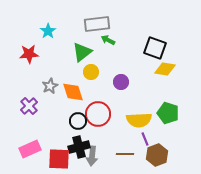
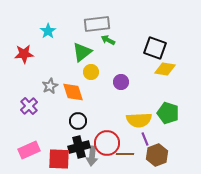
red star: moved 5 px left
red circle: moved 9 px right, 29 px down
pink rectangle: moved 1 px left, 1 px down
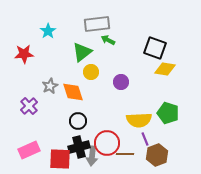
red square: moved 1 px right
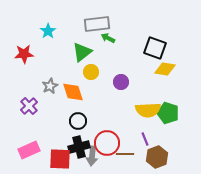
green arrow: moved 2 px up
yellow semicircle: moved 9 px right, 10 px up
brown hexagon: moved 2 px down
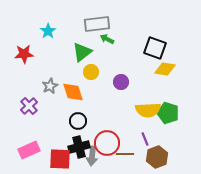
green arrow: moved 1 px left, 1 px down
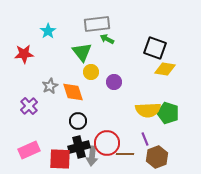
green triangle: rotated 30 degrees counterclockwise
purple circle: moved 7 px left
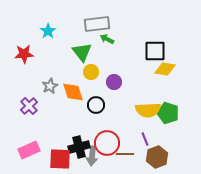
black square: moved 3 px down; rotated 20 degrees counterclockwise
black circle: moved 18 px right, 16 px up
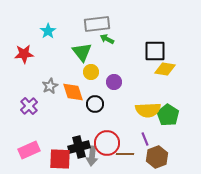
black circle: moved 1 px left, 1 px up
green pentagon: moved 2 px down; rotated 15 degrees clockwise
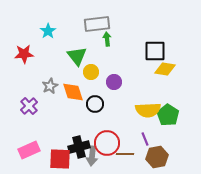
green arrow: rotated 56 degrees clockwise
green triangle: moved 5 px left, 4 px down
brown hexagon: rotated 10 degrees clockwise
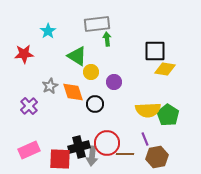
green triangle: rotated 20 degrees counterclockwise
